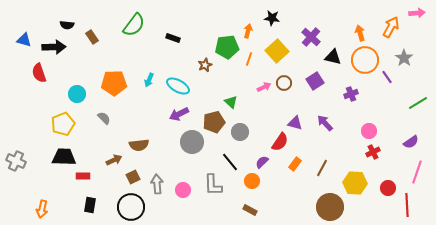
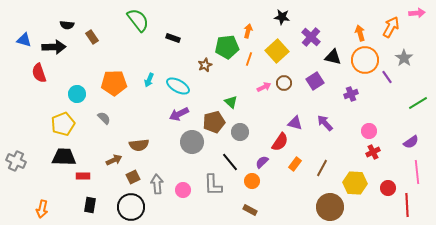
black star at (272, 18): moved 10 px right, 1 px up
green semicircle at (134, 25): moved 4 px right, 5 px up; rotated 75 degrees counterclockwise
pink line at (417, 172): rotated 25 degrees counterclockwise
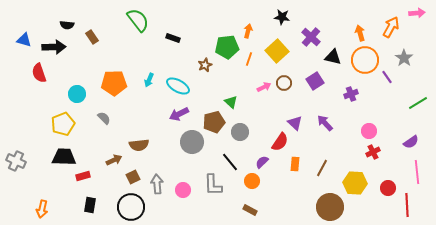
purple triangle at (295, 123): rotated 28 degrees clockwise
orange rectangle at (295, 164): rotated 32 degrees counterclockwise
red rectangle at (83, 176): rotated 16 degrees counterclockwise
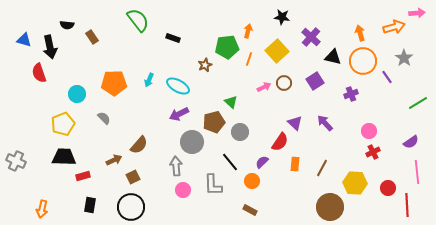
orange arrow at (391, 27): moved 3 px right; rotated 45 degrees clockwise
black arrow at (54, 47): moved 4 px left; rotated 80 degrees clockwise
orange circle at (365, 60): moved 2 px left, 1 px down
brown semicircle at (139, 145): rotated 42 degrees counterclockwise
gray arrow at (157, 184): moved 19 px right, 18 px up
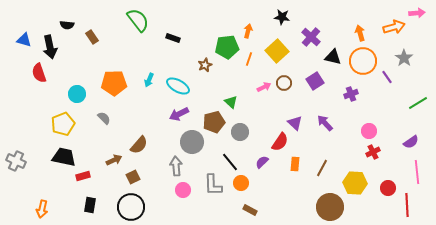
black trapezoid at (64, 157): rotated 10 degrees clockwise
orange circle at (252, 181): moved 11 px left, 2 px down
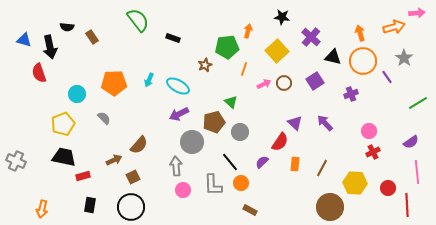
black semicircle at (67, 25): moved 2 px down
orange line at (249, 59): moved 5 px left, 10 px down
pink arrow at (264, 87): moved 3 px up
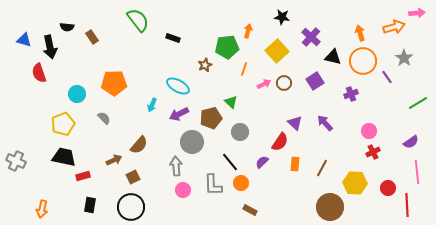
cyan arrow at (149, 80): moved 3 px right, 25 px down
brown pentagon at (214, 122): moved 3 px left, 4 px up
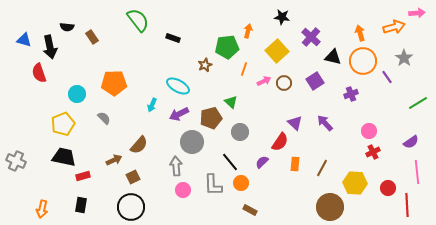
pink arrow at (264, 84): moved 3 px up
black rectangle at (90, 205): moved 9 px left
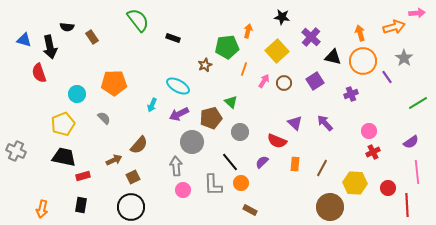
pink arrow at (264, 81): rotated 32 degrees counterclockwise
red semicircle at (280, 142): moved 3 px left, 1 px up; rotated 78 degrees clockwise
gray cross at (16, 161): moved 10 px up
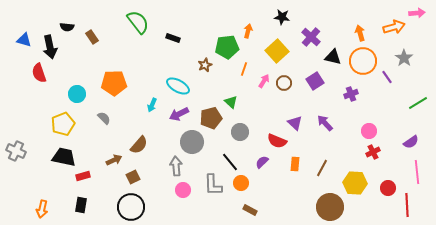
green semicircle at (138, 20): moved 2 px down
